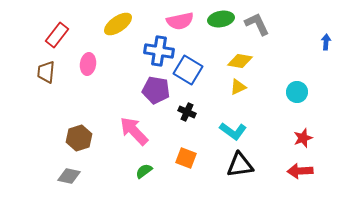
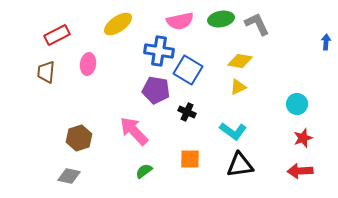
red rectangle: rotated 25 degrees clockwise
cyan circle: moved 12 px down
orange square: moved 4 px right, 1 px down; rotated 20 degrees counterclockwise
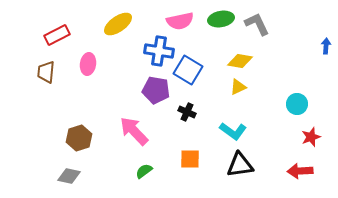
blue arrow: moved 4 px down
red star: moved 8 px right, 1 px up
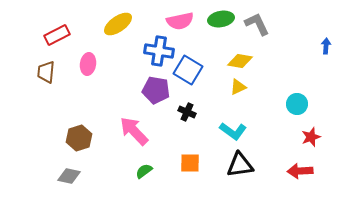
orange square: moved 4 px down
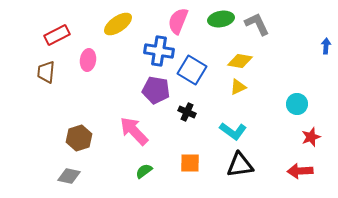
pink semicircle: moved 2 px left; rotated 124 degrees clockwise
pink ellipse: moved 4 px up
blue square: moved 4 px right
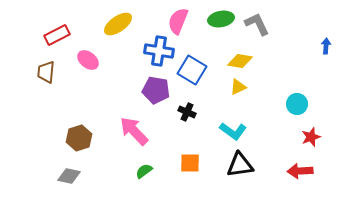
pink ellipse: rotated 60 degrees counterclockwise
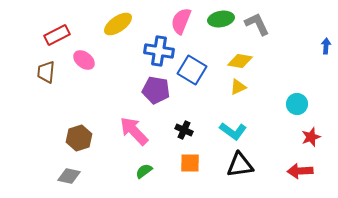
pink semicircle: moved 3 px right
pink ellipse: moved 4 px left
black cross: moved 3 px left, 18 px down
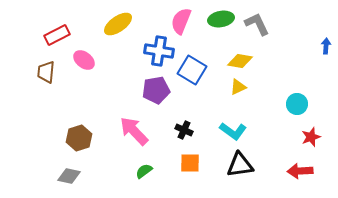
purple pentagon: rotated 20 degrees counterclockwise
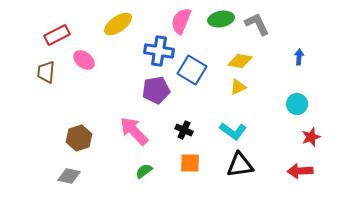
blue arrow: moved 27 px left, 11 px down
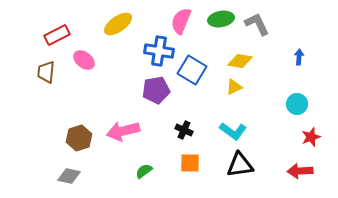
yellow triangle: moved 4 px left
pink arrow: moved 11 px left; rotated 60 degrees counterclockwise
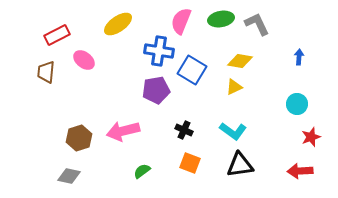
orange square: rotated 20 degrees clockwise
green semicircle: moved 2 px left
